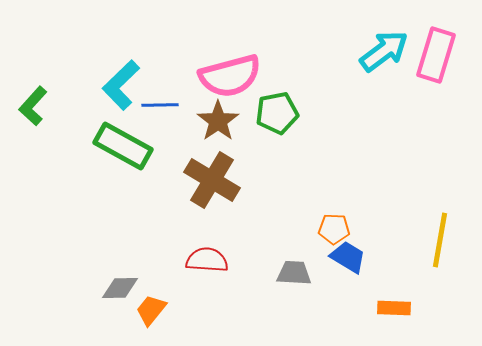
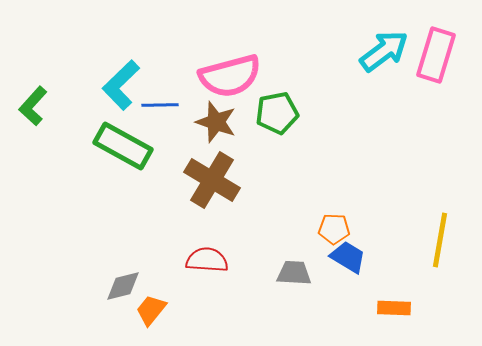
brown star: moved 2 px left, 1 px down; rotated 18 degrees counterclockwise
gray diamond: moved 3 px right, 2 px up; rotated 12 degrees counterclockwise
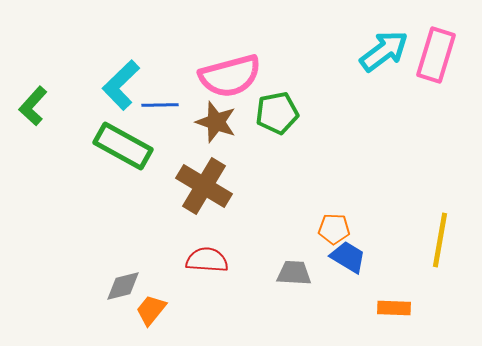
brown cross: moved 8 px left, 6 px down
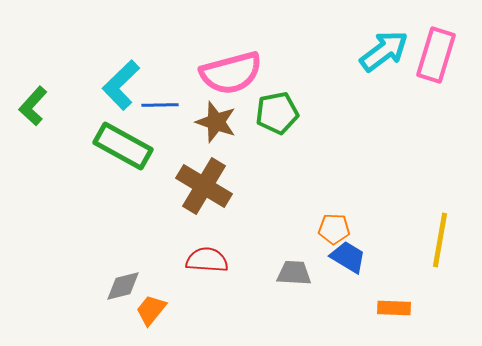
pink semicircle: moved 1 px right, 3 px up
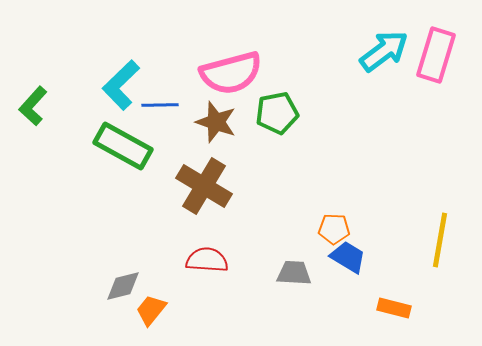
orange rectangle: rotated 12 degrees clockwise
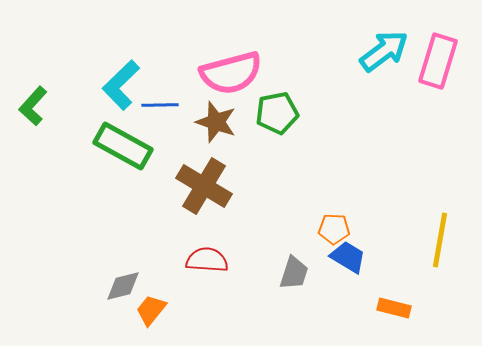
pink rectangle: moved 2 px right, 6 px down
gray trapezoid: rotated 105 degrees clockwise
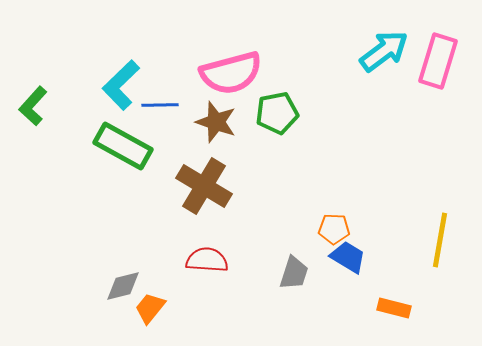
orange trapezoid: moved 1 px left, 2 px up
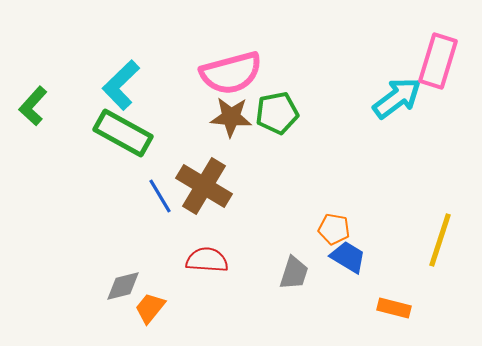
cyan arrow: moved 13 px right, 47 px down
blue line: moved 91 px down; rotated 60 degrees clockwise
brown star: moved 15 px right, 5 px up; rotated 15 degrees counterclockwise
green rectangle: moved 13 px up
orange pentagon: rotated 8 degrees clockwise
yellow line: rotated 8 degrees clockwise
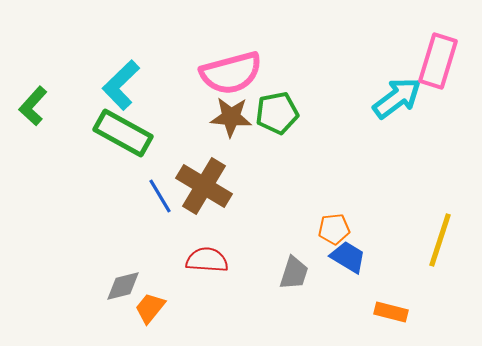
orange pentagon: rotated 16 degrees counterclockwise
orange rectangle: moved 3 px left, 4 px down
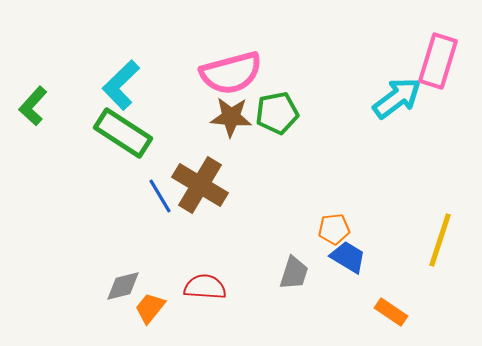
green rectangle: rotated 4 degrees clockwise
brown cross: moved 4 px left, 1 px up
red semicircle: moved 2 px left, 27 px down
orange rectangle: rotated 20 degrees clockwise
